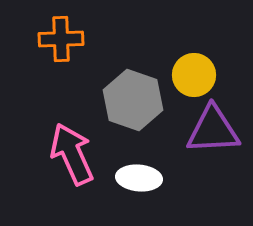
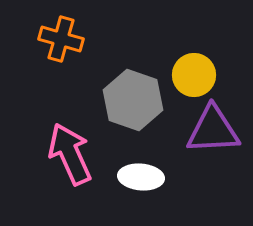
orange cross: rotated 18 degrees clockwise
pink arrow: moved 2 px left
white ellipse: moved 2 px right, 1 px up
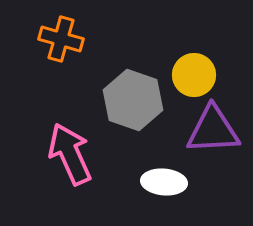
white ellipse: moved 23 px right, 5 px down
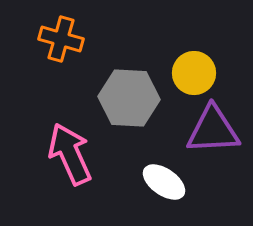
yellow circle: moved 2 px up
gray hexagon: moved 4 px left, 2 px up; rotated 16 degrees counterclockwise
white ellipse: rotated 30 degrees clockwise
